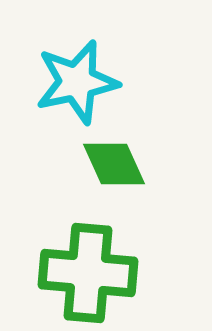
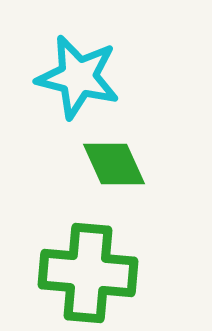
cyan star: moved 1 px right, 5 px up; rotated 26 degrees clockwise
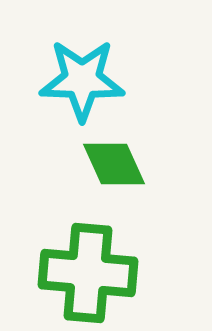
cyan star: moved 4 px right, 3 px down; rotated 12 degrees counterclockwise
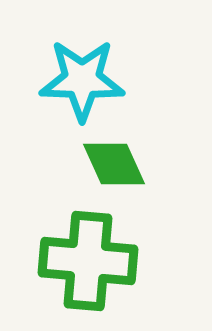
green cross: moved 12 px up
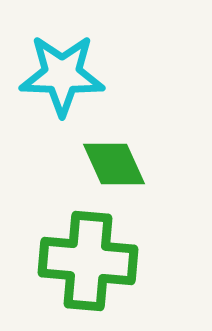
cyan star: moved 20 px left, 5 px up
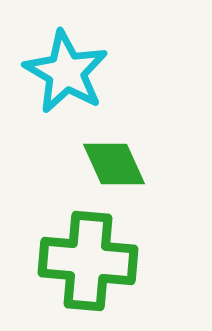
cyan star: moved 4 px right, 3 px up; rotated 28 degrees clockwise
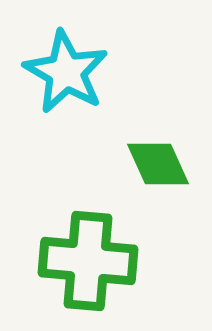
green diamond: moved 44 px right
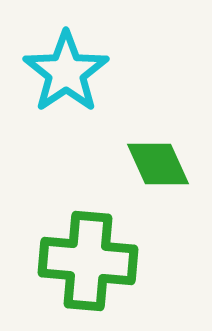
cyan star: rotated 8 degrees clockwise
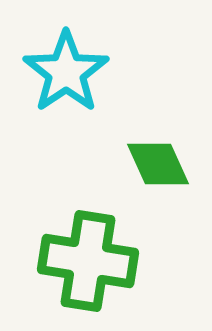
green cross: rotated 4 degrees clockwise
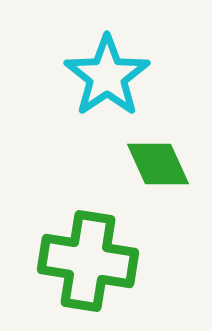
cyan star: moved 41 px right, 4 px down
